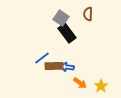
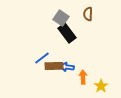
orange arrow: moved 3 px right, 6 px up; rotated 128 degrees counterclockwise
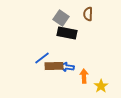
black rectangle: rotated 42 degrees counterclockwise
orange arrow: moved 1 px right, 1 px up
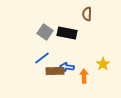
brown semicircle: moved 1 px left
gray square: moved 16 px left, 14 px down
brown rectangle: moved 1 px right, 5 px down
yellow star: moved 2 px right, 22 px up
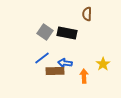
blue arrow: moved 2 px left, 4 px up
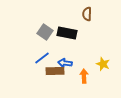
yellow star: rotated 16 degrees counterclockwise
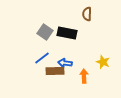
yellow star: moved 2 px up
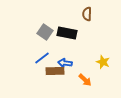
orange arrow: moved 1 px right, 4 px down; rotated 136 degrees clockwise
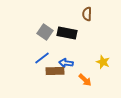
blue arrow: moved 1 px right
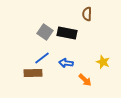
brown rectangle: moved 22 px left, 2 px down
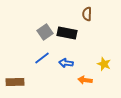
gray square: rotated 21 degrees clockwise
yellow star: moved 1 px right, 2 px down
brown rectangle: moved 18 px left, 9 px down
orange arrow: rotated 144 degrees clockwise
